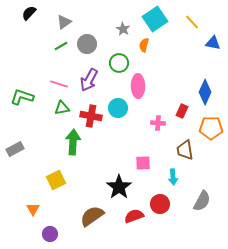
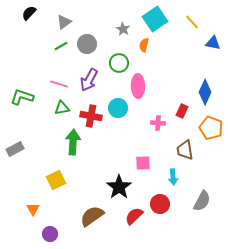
orange pentagon: rotated 20 degrees clockwise
red semicircle: rotated 24 degrees counterclockwise
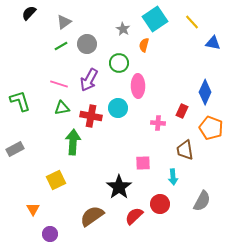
green L-shape: moved 2 px left, 4 px down; rotated 55 degrees clockwise
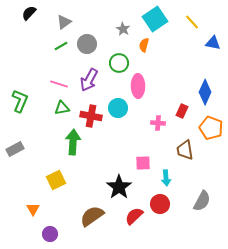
green L-shape: rotated 40 degrees clockwise
cyan arrow: moved 7 px left, 1 px down
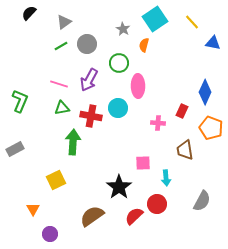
red circle: moved 3 px left
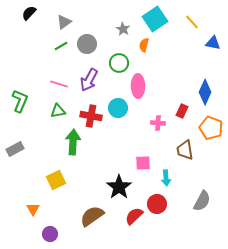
green triangle: moved 4 px left, 3 px down
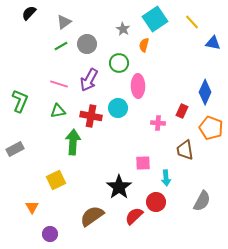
red circle: moved 1 px left, 2 px up
orange triangle: moved 1 px left, 2 px up
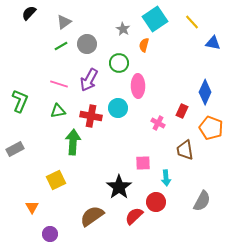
pink cross: rotated 24 degrees clockwise
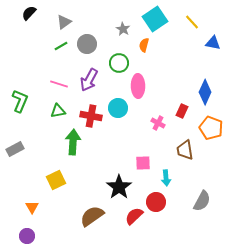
purple circle: moved 23 px left, 2 px down
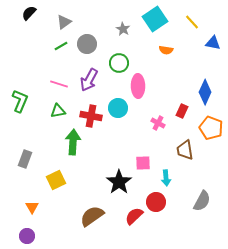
orange semicircle: moved 22 px right, 5 px down; rotated 96 degrees counterclockwise
gray rectangle: moved 10 px right, 10 px down; rotated 42 degrees counterclockwise
black star: moved 5 px up
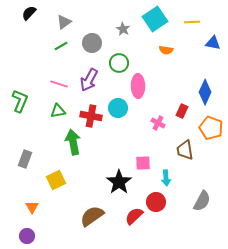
yellow line: rotated 49 degrees counterclockwise
gray circle: moved 5 px right, 1 px up
green arrow: rotated 15 degrees counterclockwise
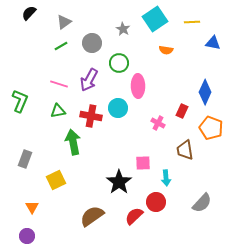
gray semicircle: moved 2 px down; rotated 15 degrees clockwise
